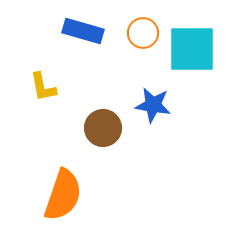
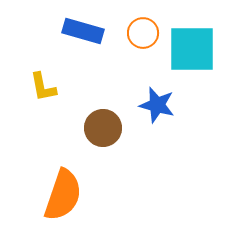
blue star: moved 4 px right; rotated 6 degrees clockwise
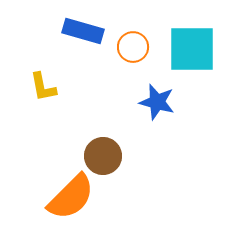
orange circle: moved 10 px left, 14 px down
blue star: moved 3 px up
brown circle: moved 28 px down
orange semicircle: moved 8 px right, 2 px down; rotated 26 degrees clockwise
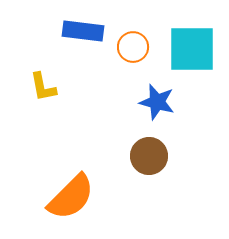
blue rectangle: rotated 9 degrees counterclockwise
brown circle: moved 46 px right
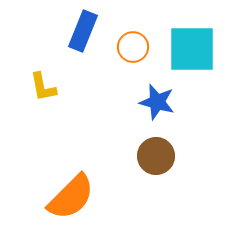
blue rectangle: rotated 75 degrees counterclockwise
brown circle: moved 7 px right
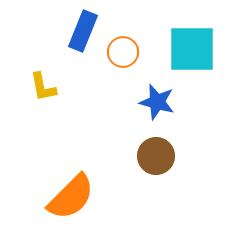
orange circle: moved 10 px left, 5 px down
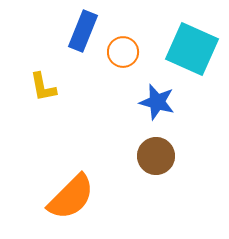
cyan square: rotated 24 degrees clockwise
